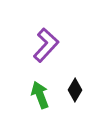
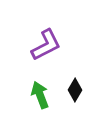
purple L-shape: rotated 20 degrees clockwise
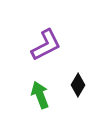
black diamond: moved 3 px right, 5 px up
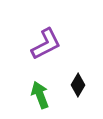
purple L-shape: moved 1 px up
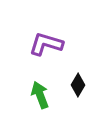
purple L-shape: rotated 136 degrees counterclockwise
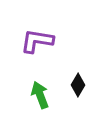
purple L-shape: moved 9 px left, 3 px up; rotated 8 degrees counterclockwise
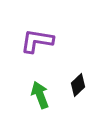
black diamond: rotated 15 degrees clockwise
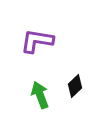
black diamond: moved 3 px left, 1 px down
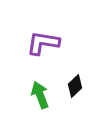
purple L-shape: moved 6 px right, 2 px down
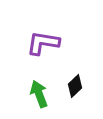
green arrow: moved 1 px left, 1 px up
